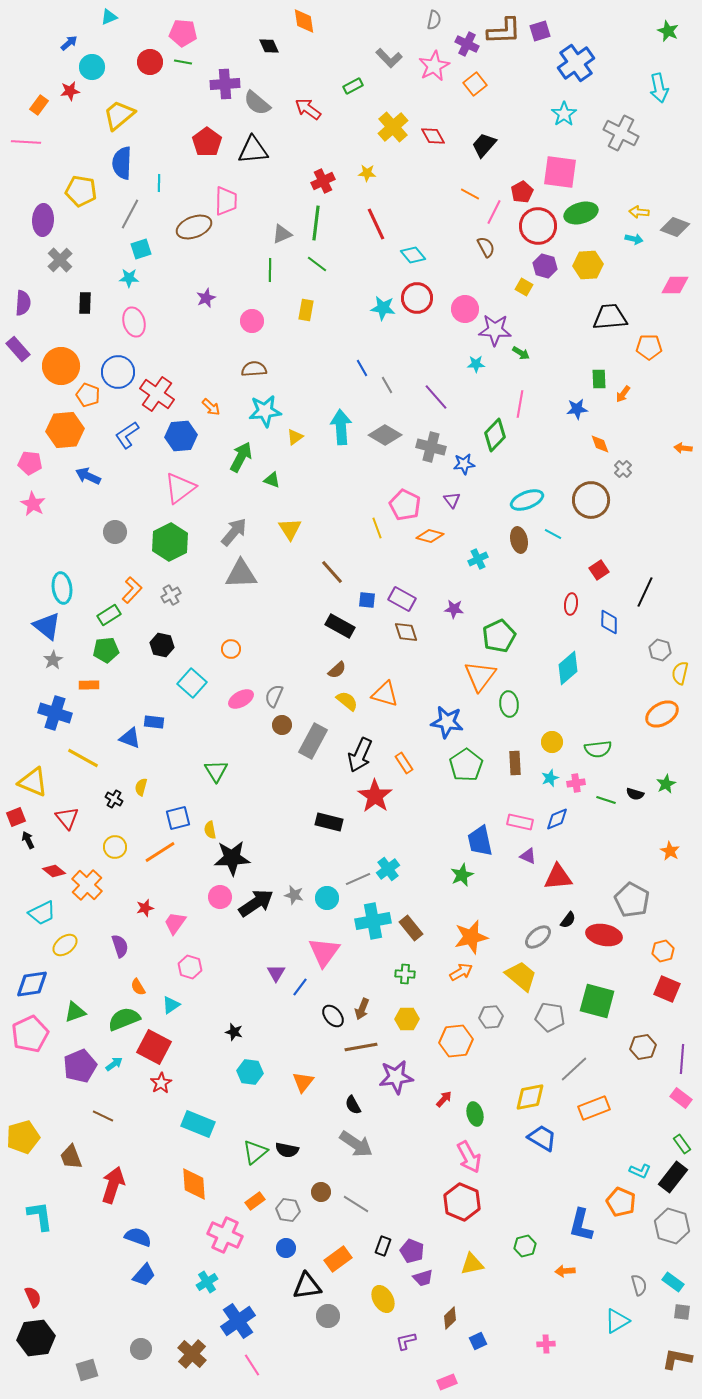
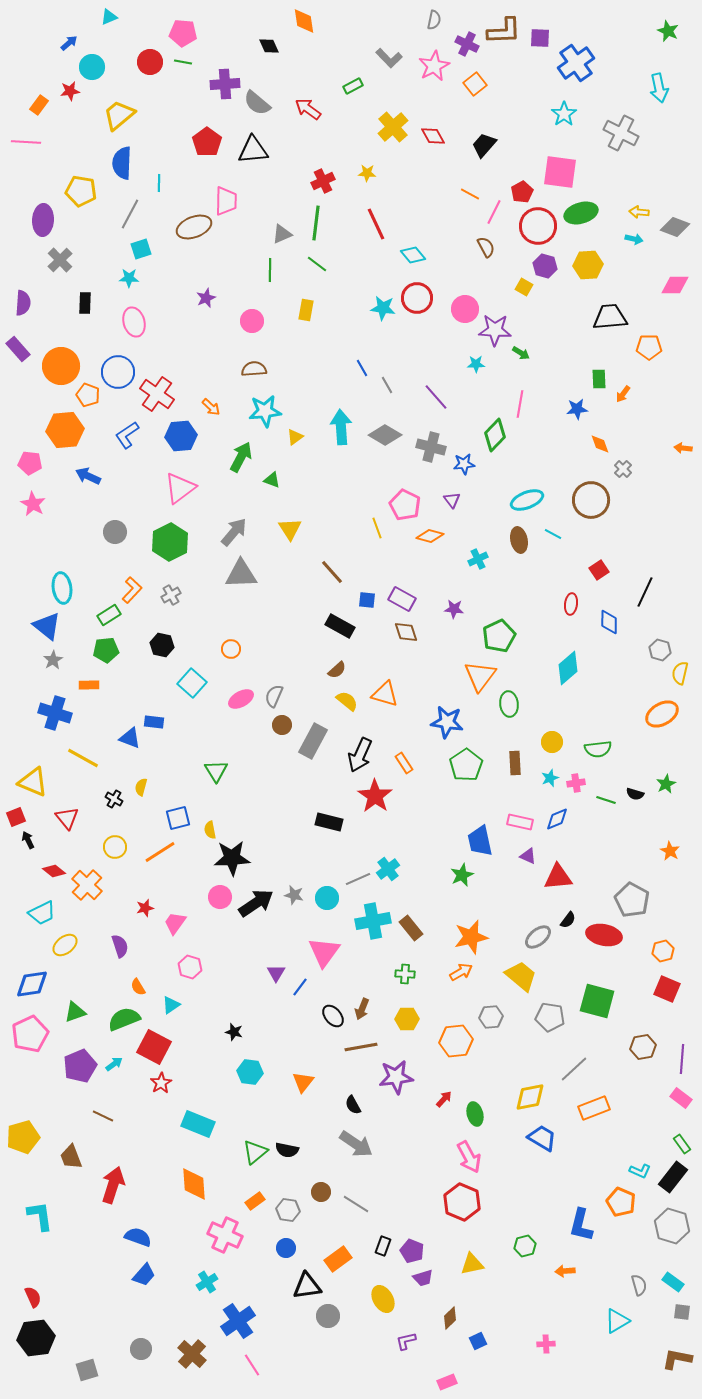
purple square at (540, 31): moved 7 px down; rotated 20 degrees clockwise
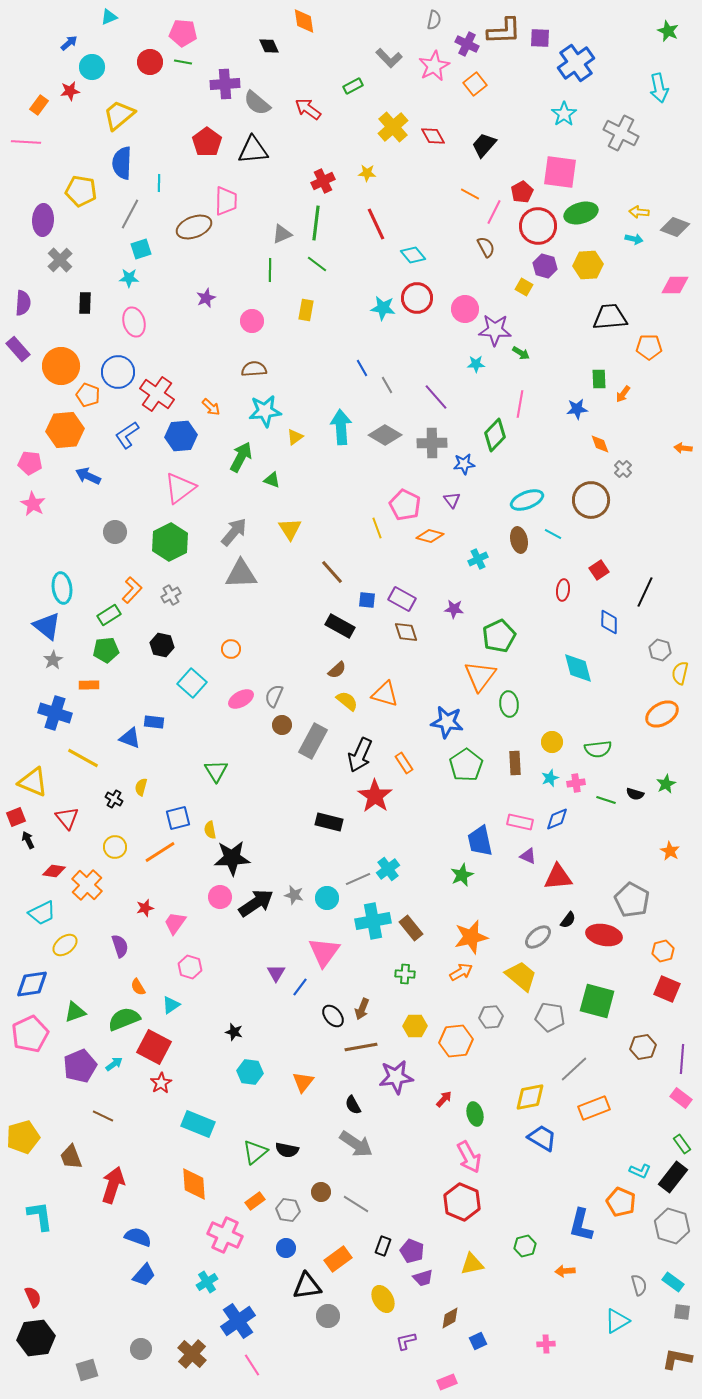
gray cross at (431, 447): moved 1 px right, 4 px up; rotated 16 degrees counterclockwise
red ellipse at (571, 604): moved 8 px left, 14 px up
cyan diamond at (568, 668): moved 10 px right; rotated 64 degrees counterclockwise
red diamond at (54, 871): rotated 30 degrees counterclockwise
yellow hexagon at (407, 1019): moved 8 px right, 7 px down
brown diamond at (450, 1318): rotated 15 degrees clockwise
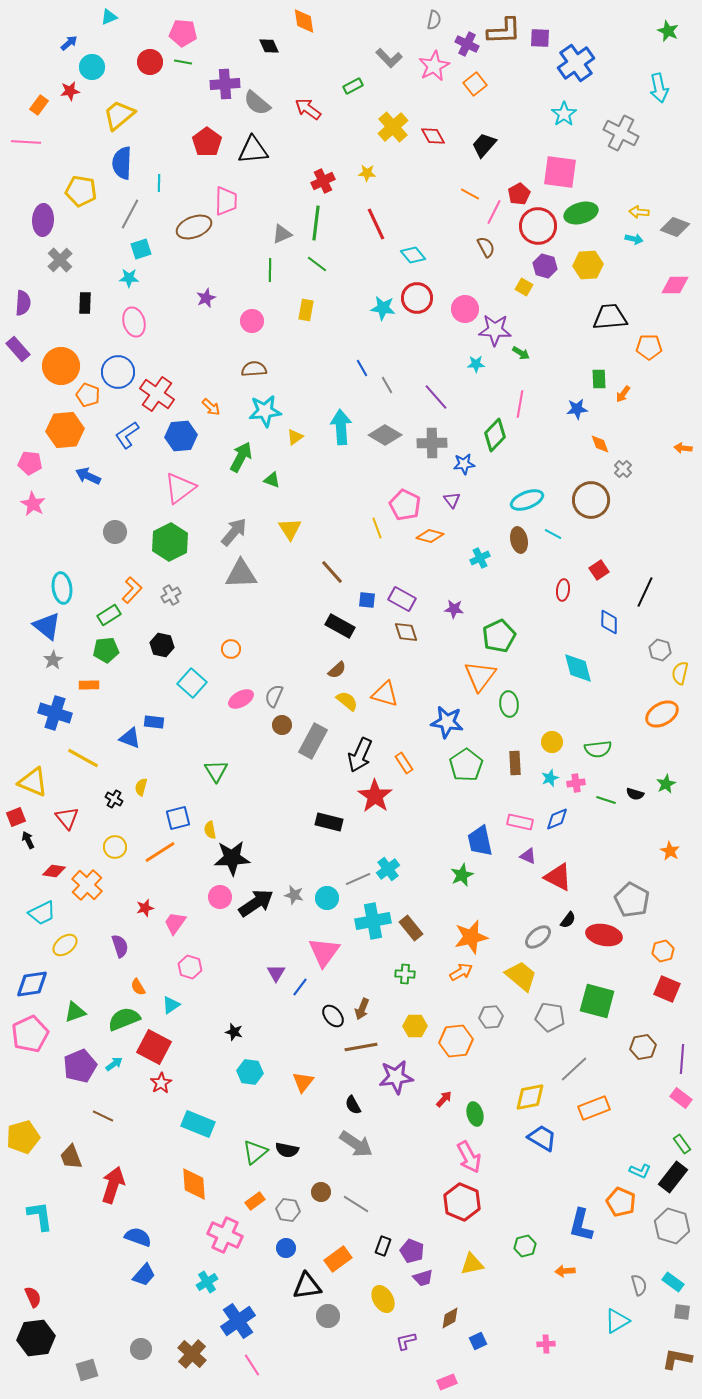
red pentagon at (522, 192): moved 3 px left, 2 px down
cyan cross at (478, 559): moved 2 px right, 1 px up
red triangle at (558, 877): rotated 32 degrees clockwise
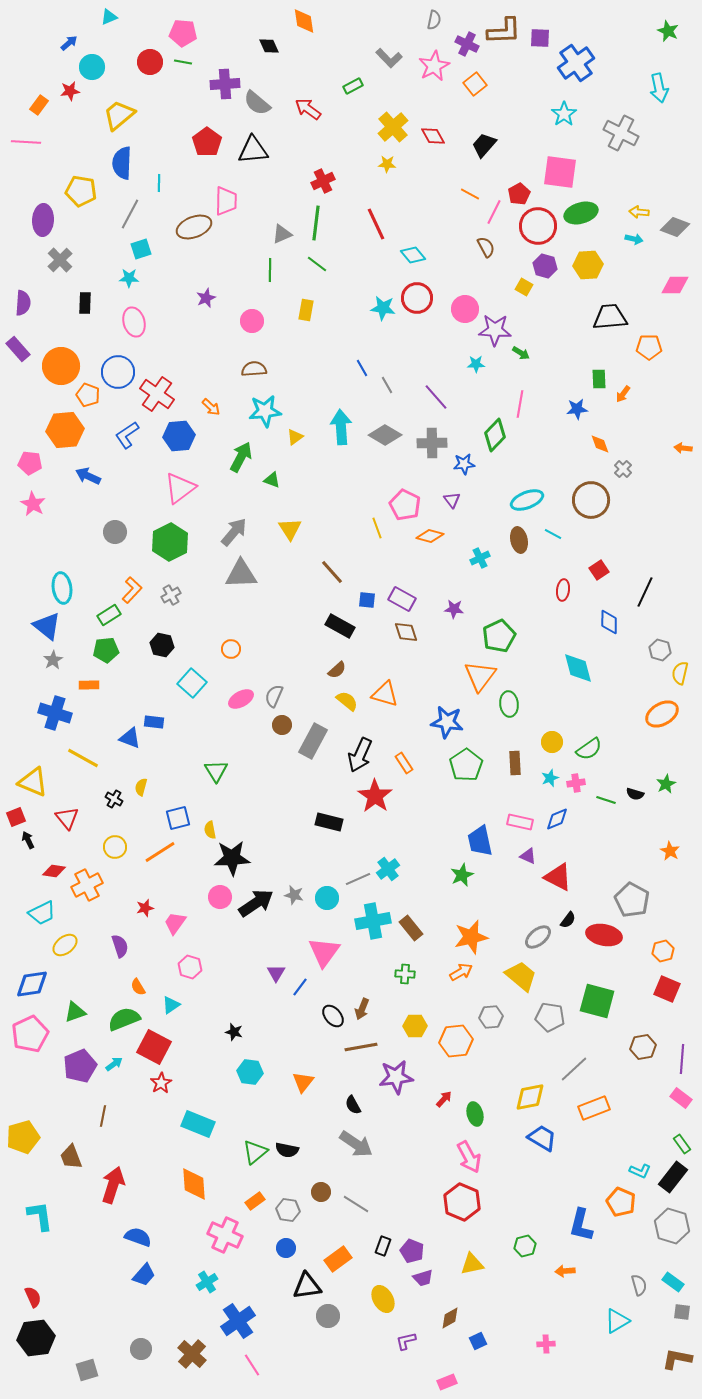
yellow star at (367, 173): moved 20 px right, 9 px up
blue hexagon at (181, 436): moved 2 px left
green semicircle at (598, 749): moved 9 px left; rotated 28 degrees counterclockwise
orange cross at (87, 885): rotated 20 degrees clockwise
brown line at (103, 1116): rotated 75 degrees clockwise
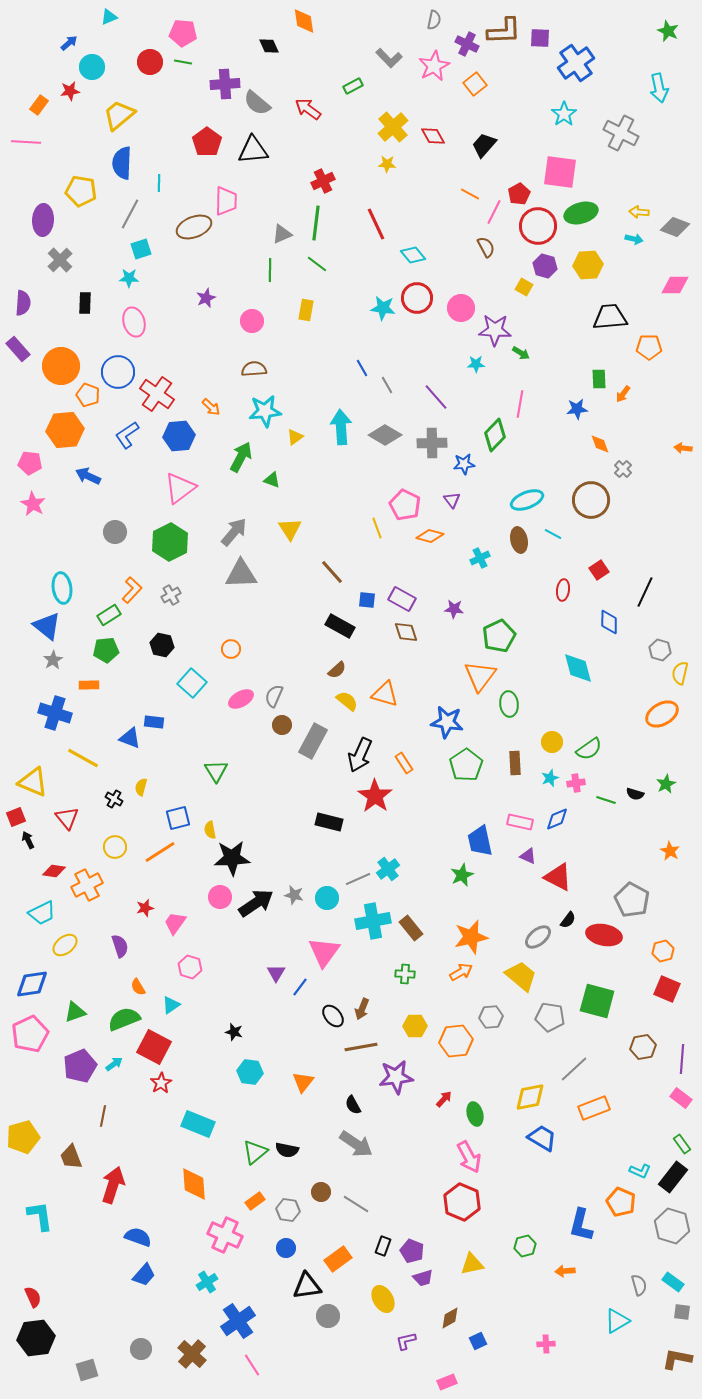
pink circle at (465, 309): moved 4 px left, 1 px up
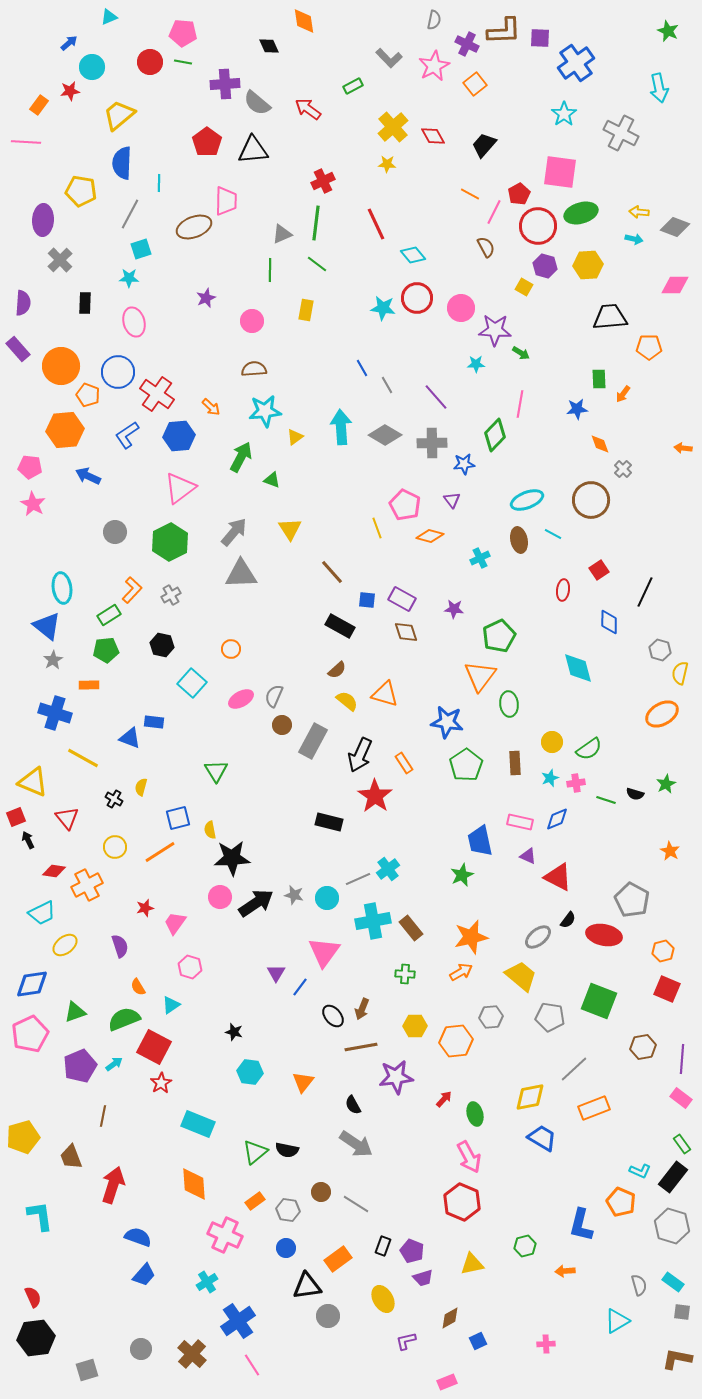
pink pentagon at (30, 463): moved 4 px down
green square at (597, 1001): moved 2 px right; rotated 6 degrees clockwise
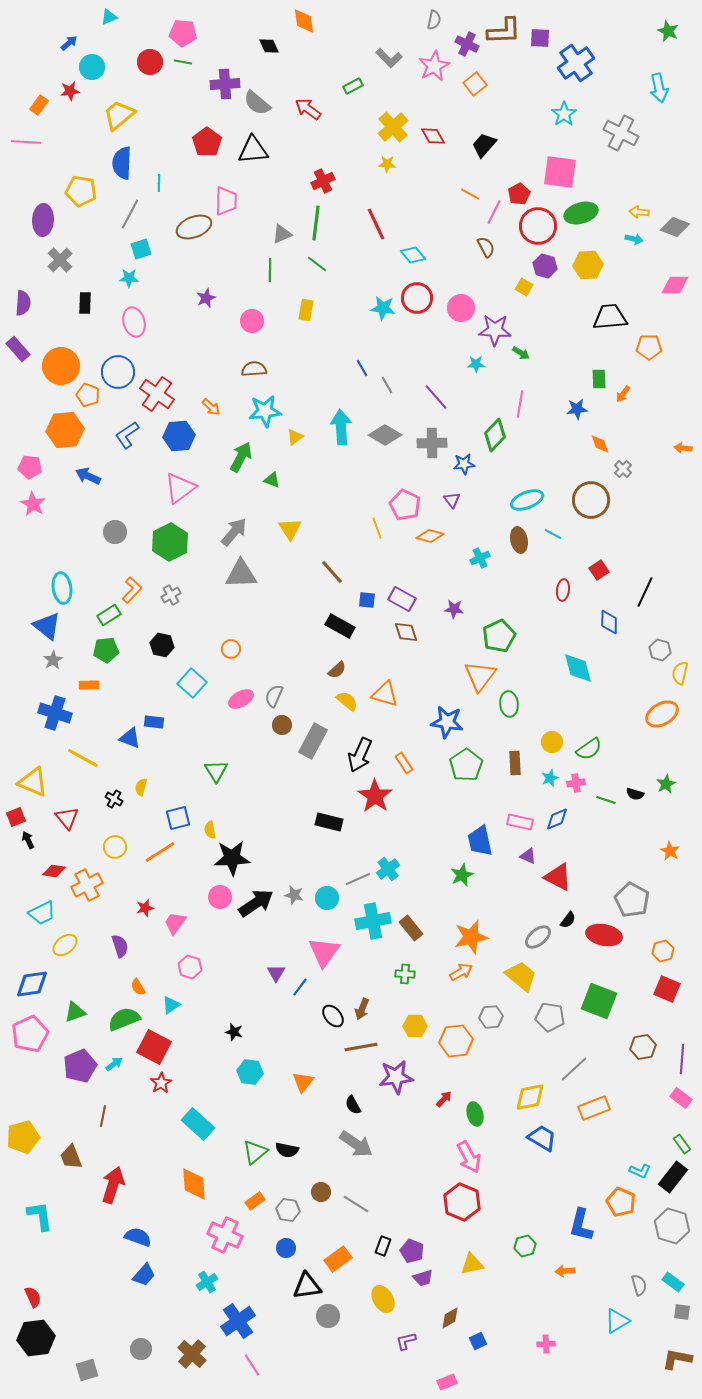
cyan rectangle at (198, 1124): rotated 20 degrees clockwise
